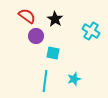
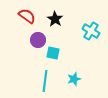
purple circle: moved 2 px right, 4 px down
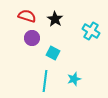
red semicircle: rotated 18 degrees counterclockwise
purple circle: moved 6 px left, 2 px up
cyan square: rotated 16 degrees clockwise
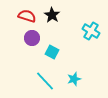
black star: moved 3 px left, 4 px up
cyan square: moved 1 px left, 1 px up
cyan line: rotated 50 degrees counterclockwise
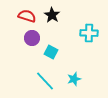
cyan cross: moved 2 px left, 2 px down; rotated 30 degrees counterclockwise
cyan square: moved 1 px left
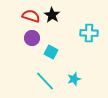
red semicircle: moved 4 px right
